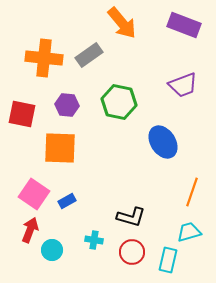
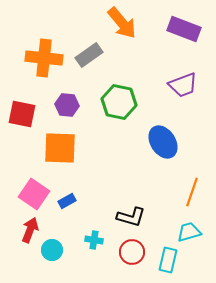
purple rectangle: moved 4 px down
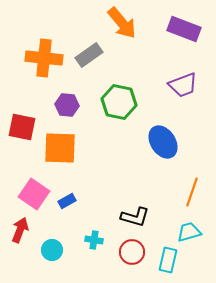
red square: moved 13 px down
black L-shape: moved 4 px right
red arrow: moved 10 px left
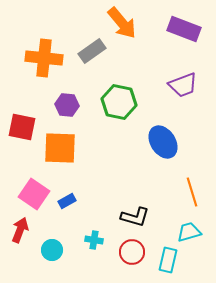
gray rectangle: moved 3 px right, 4 px up
orange line: rotated 36 degrees counterclockwise
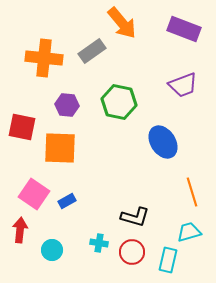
red arrow: rotated 15 degrees counterclockwise
cyan cross: moved 5 px right, 3 px down
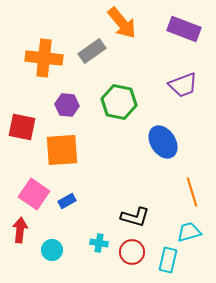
orange square: moved 2 px right, 2 px down; rotated 6 degrees counterclockwise
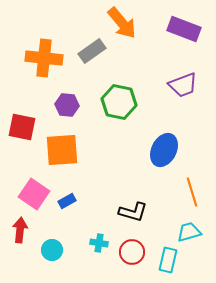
blue ellipse: moved 1 px right, 8 px down; rotated 60 degrees clockwise
black L-shape: moved 2 px left, 5 px up
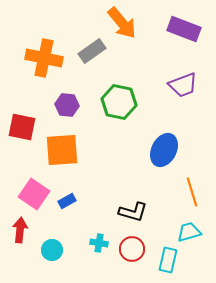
orange cross: rotated 6 degrees clockwise
red circle: moved 3 px up
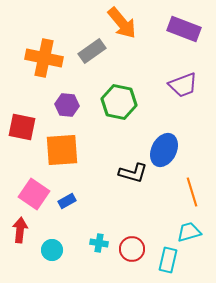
black L-shape: moved 39 px up
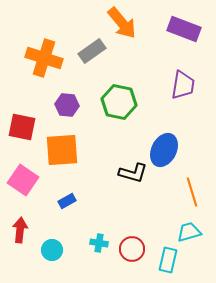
orange cross: rotated 6 degrees clockwise
purple trapezoid: rotated 60 degrees counterclockwise
pink square: moved 11 px left, 14 px up
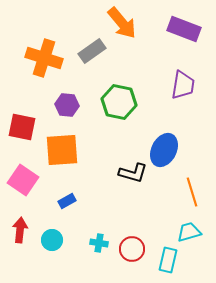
cyan circle: moved 10 px up
